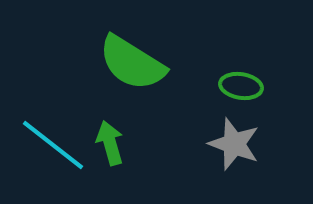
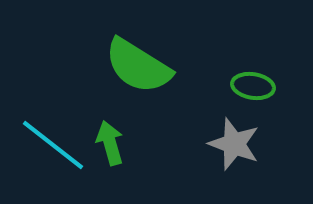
green semicircle: moved 6 px right, 3 px down
green ellipse: moved 12 px right
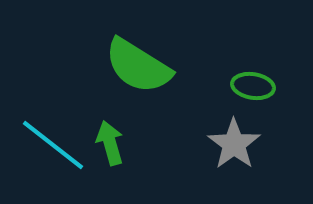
gray star: rotated 16 degrees clockwise
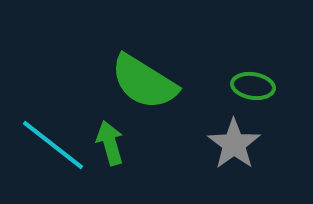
green semicircle: moved 6 px right, 16 px down
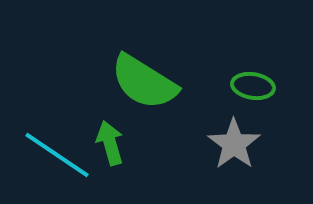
cyan line: moved 4 px right, 10 px down; rotated 4 degrees counterclockwise
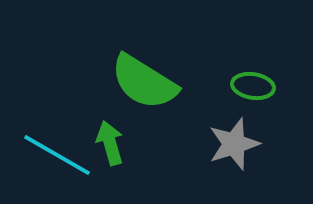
gray star: rotated 18 degrees clockwise
cyan line: rotated 4 degrees counterclockwise
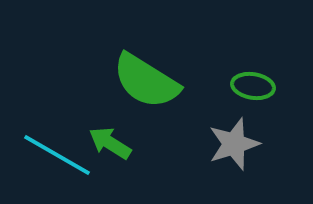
green semicircle: moved 2 px right, 1 px up
green arrow: rotated 42 degrees counterclockwise
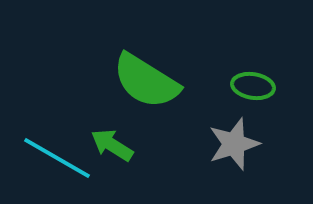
green arrow: moved 2 px right, 2 px down
cyan line: moved 3 px down
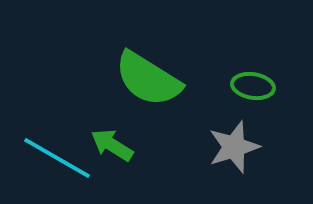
green semicircle: moved 2 px right, 2 px up
gray star: moved 3 px down
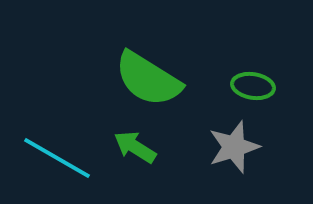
green arrow: moved 23 px right, 2 px down
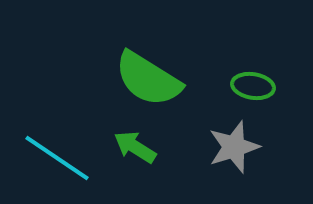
cyan line: rotated 4 degrees clockwise
